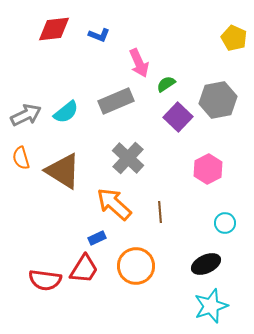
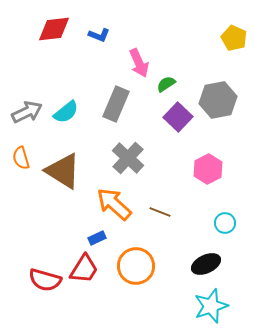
gray rectangle: moved 3 px down; rotated 44 degrees counterclockwise
gray arrow: moved 1 px right, 3 px up
brown line: rotated 65 degrees counterclockwise
red semicircle: rotated 8 degrees clockwise
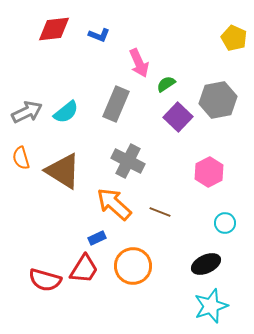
gray cross: moved 3 px down; rotated 16 degrees counterclockwise
pink hexagon: moved 1 px right, 3 px down
orange circle: moved 3 px left
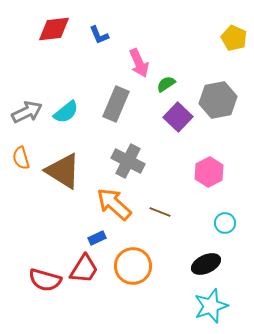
blue L-shape: rotated 45 degrees clockwise
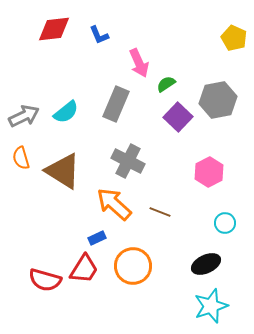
gray arrow: moved 3 px left, 4 px down
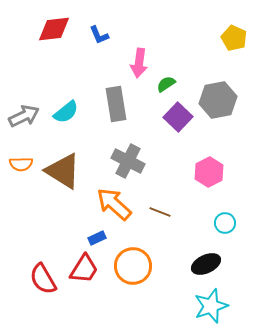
pink arrow: rotated 32 degrees clockwise
gray rectangle: rotated 32 degrees counterclockwise
orange semicircle: moved 6 px down; rotated 75 degrees counterclockwise
red semicircle: moved 2 px left, 1 px up; rotated 44 degrees clockwise
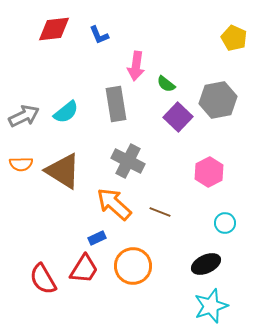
pink arrow: moved 3 px left, 3 px down
green semicircle: rotated 108 degrees counterclockwise
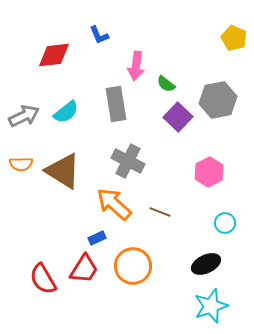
red diamond: moved 26 px down
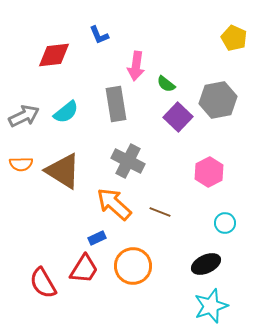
red semicircle: moved 4 px down
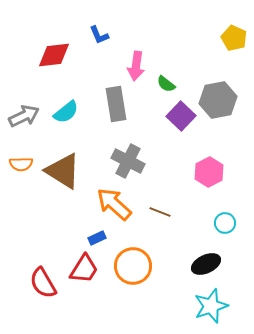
purple square: moved 3 px right, 1 px up
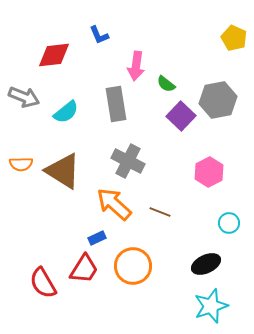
gray arrow: moved 19 px up; rotated 48 degrees clockwise
cyan circle: moved 4 px right
